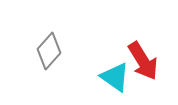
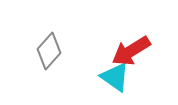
red arrow: moved 12 px left, 10 px up; rotated 90 degrees clockwise
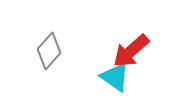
red arrow: rotated 9 degrees counterclockwise
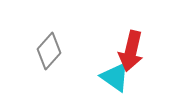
red arrow: rotated 36 degrees counterclockwise
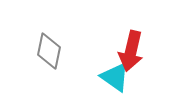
gray diamond: rotated 30 degrees counterclockwise
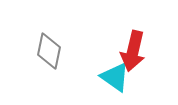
red arrow: moved 2 px right
